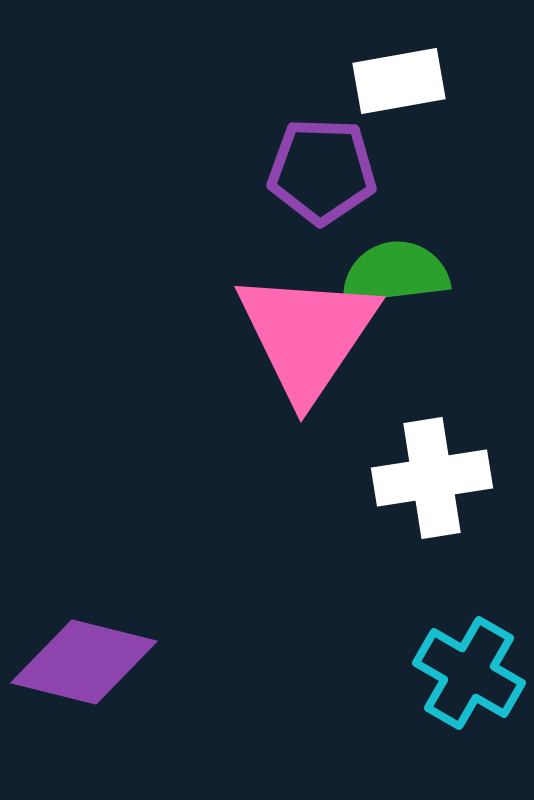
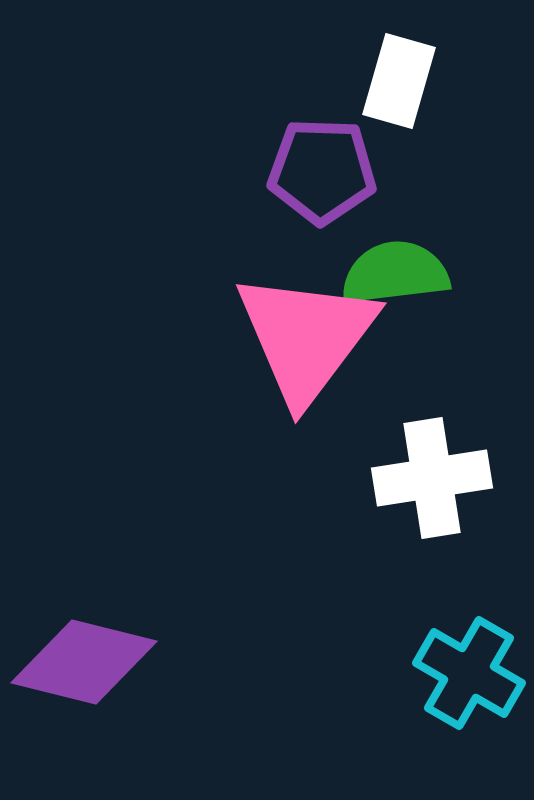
white rectangle: rotated 64 degrees counterclockwise
pink triangle: moved 1 px left, 2 px down; rotated 3 degrees clockwise
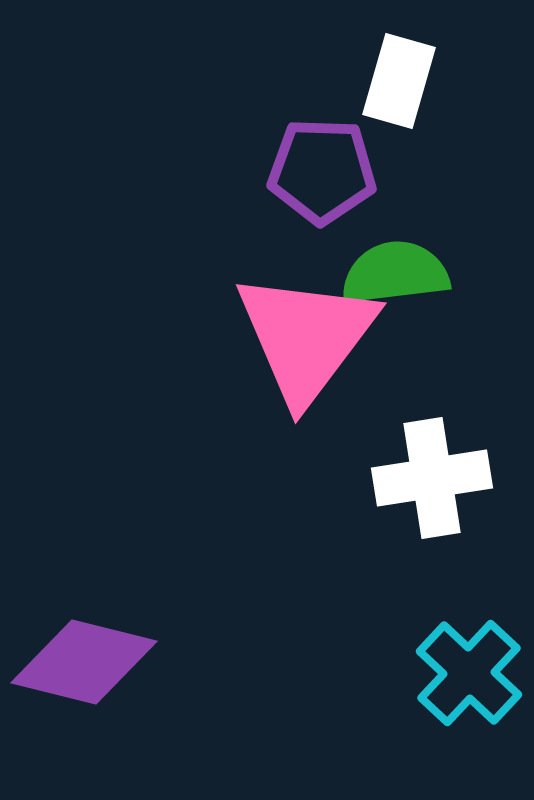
cyan cross: rotated 13 degrees clockwise
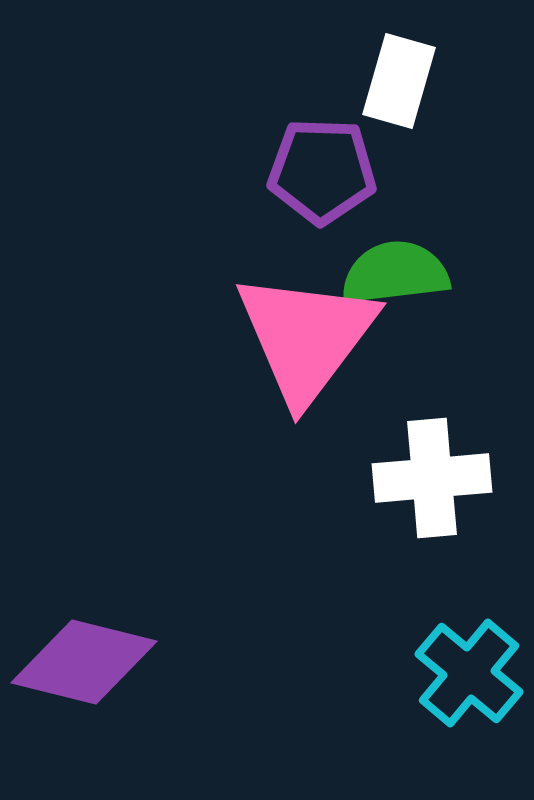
white cross: rotated 4 degrees clockwise
cyan cross: rotated 3 degrees counterclockwise
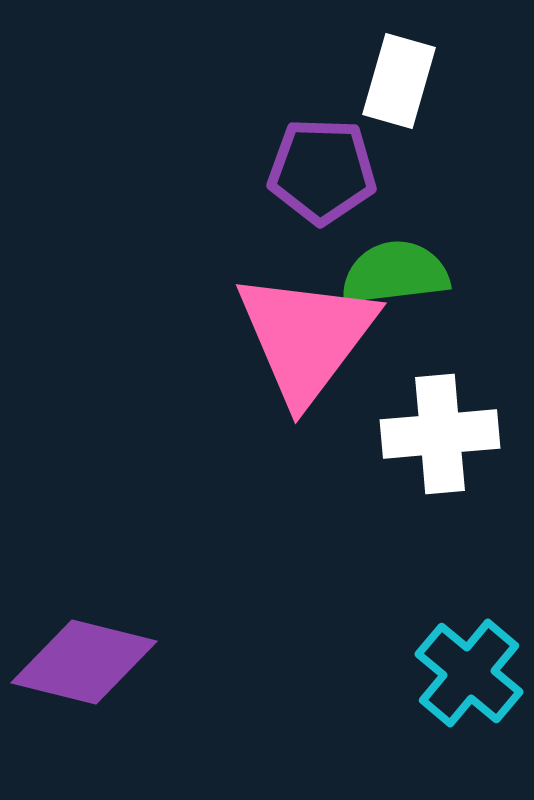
white cross: moved 8 px right, 44 px up
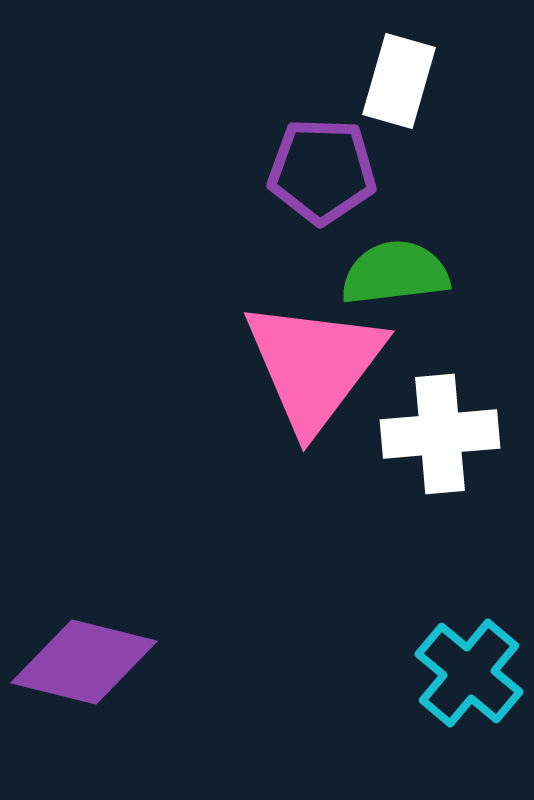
pink triangle: moved 8 px right, 28 px down
